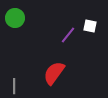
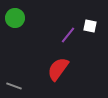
red semicircle: moved 4 px right, 4 px up
gray line: rotated 70 degrees counterclockwise
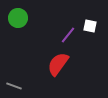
green circle: moved 3 px right
red semicircle: moved 5 px up
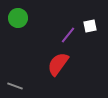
white square: rotated 24 degrees counterclockwise
gray line: moved 1 px right
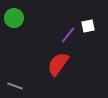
green circle: moved 4 px left
white square: moved 2 px left
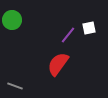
green circle: moved 2 px left, 2 px down
white square: moved 1 px right, 2 px down
